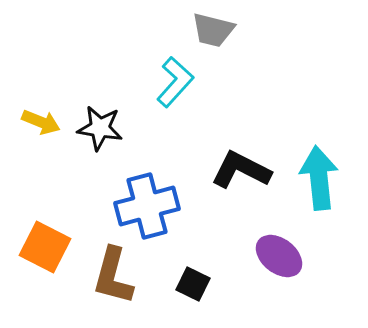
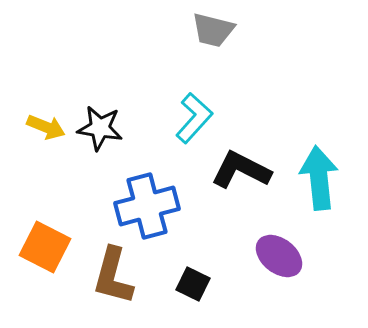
cyan L-shape: moved 19 px right, 36 px down
yellow arrow: moved 5 px right, 5 px down
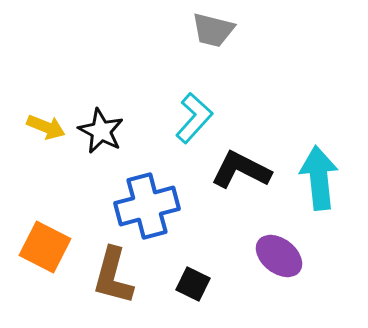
black star: moved 1 px right, 3 px down; rotated 18 degrees clockwise
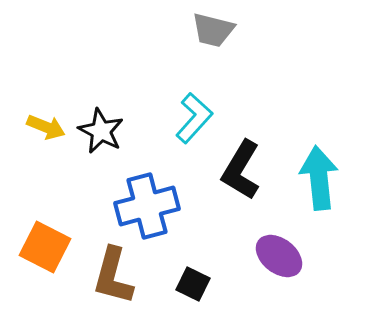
black L-shape: rotated 86 degrees counterclockwise
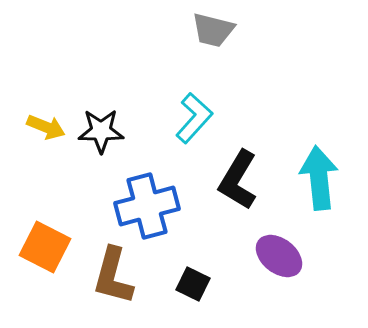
black star: rotated 27 degrees counterclockwise
black L-shape: moved 3 px left, 10 px down
